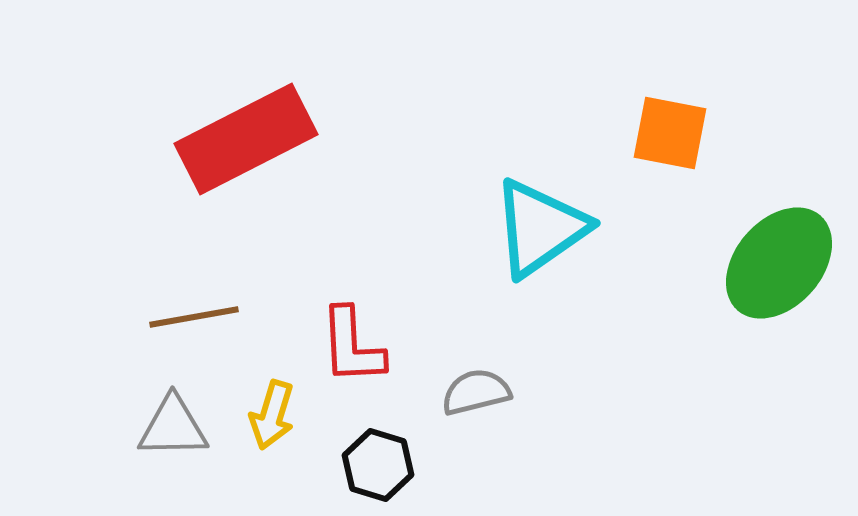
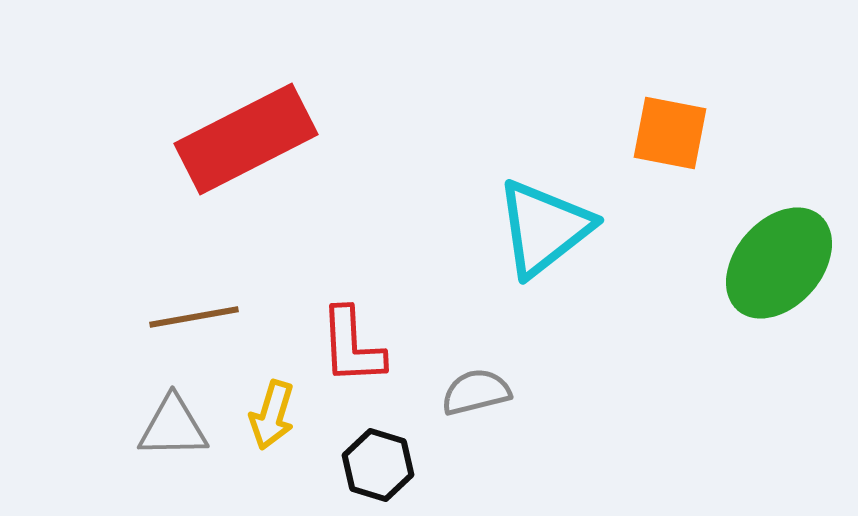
cyan triangle: moved 4 px right; rotated 3 degrees counterclockwise
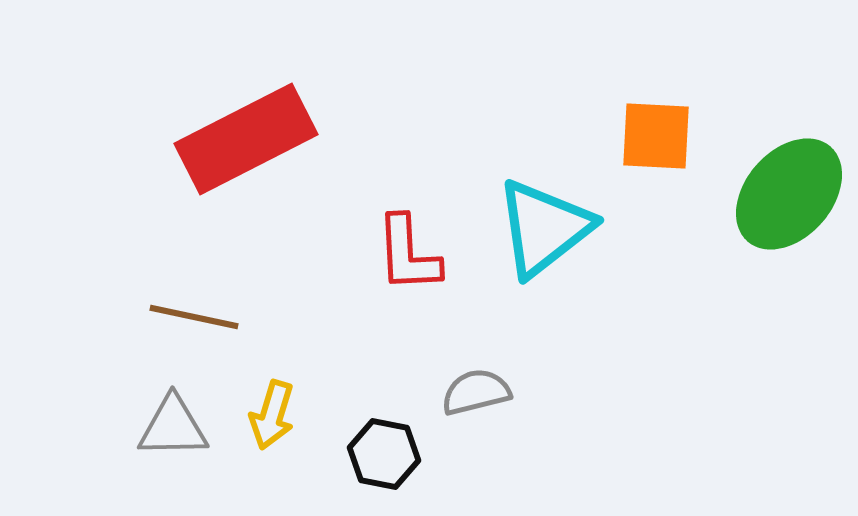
orange square: moved 14 px left, 3 px down; rotated 8 degrees counterclockwise
green ellipse: moved 10 px right, 69 px up
brown line: rotated 22 degrees clockwise
red L-shape: moved 56 px right, 92 px up
black hexagon: moved 6 px right, 11 px up; rotated 6 degrees counterclockwise
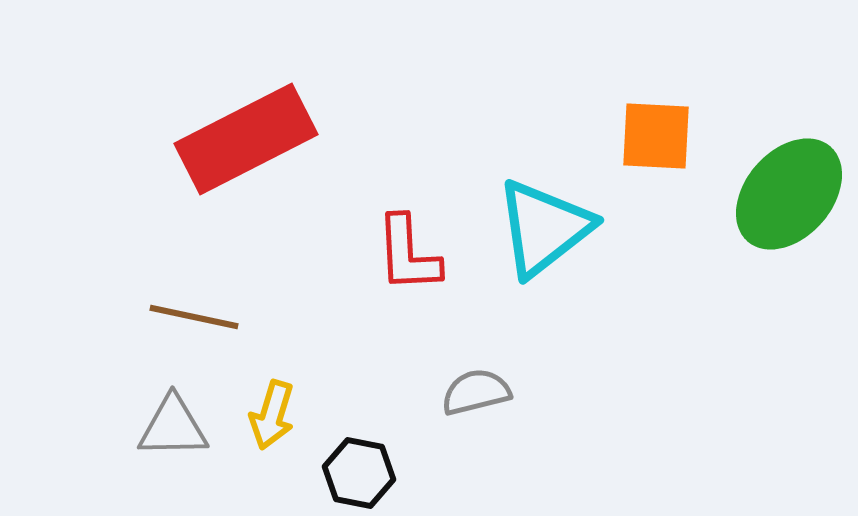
black hexagon: moved 25 px left, 19 px down
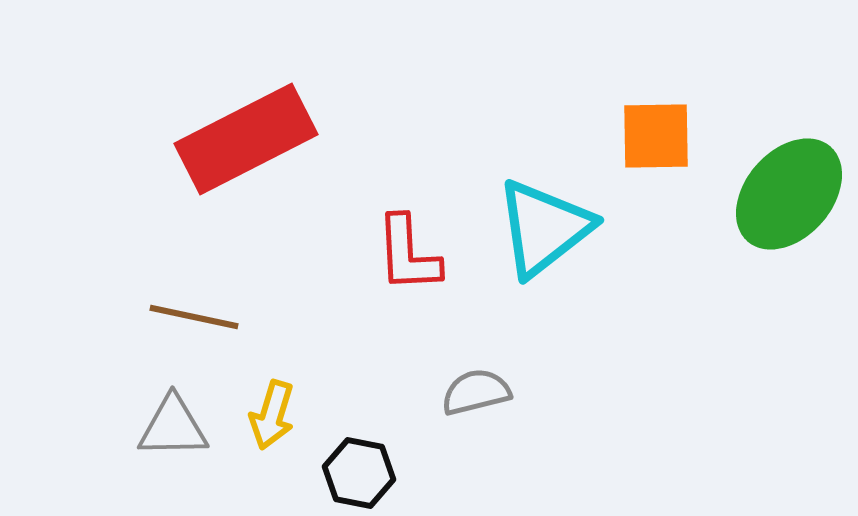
orange square: rotated 4 degrees counterclockwise
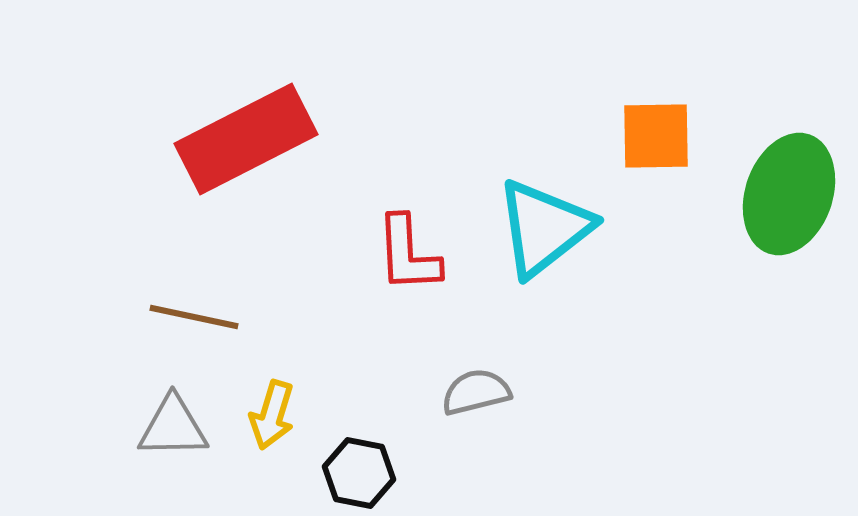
green ellipse: rotated 22 degrees counterclockwise
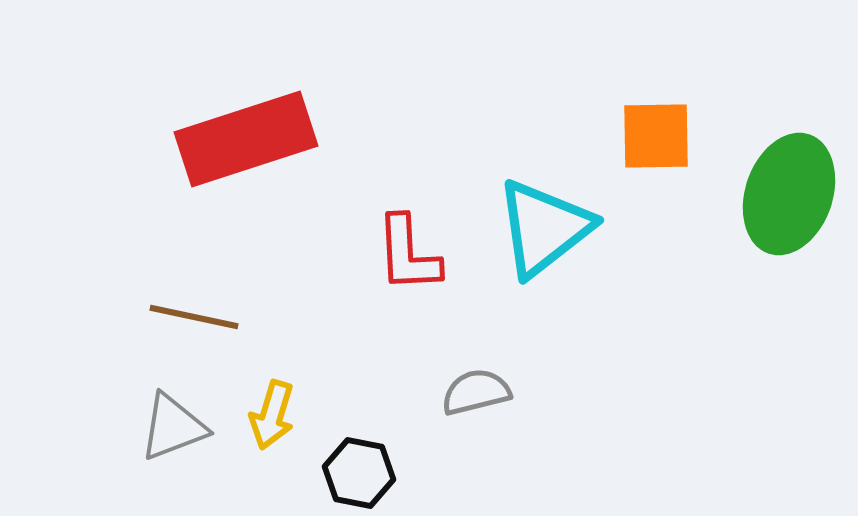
red rectangle: rotated 9 degrees clockwise
gray triangle: rotated 20 degrees counterclockwise
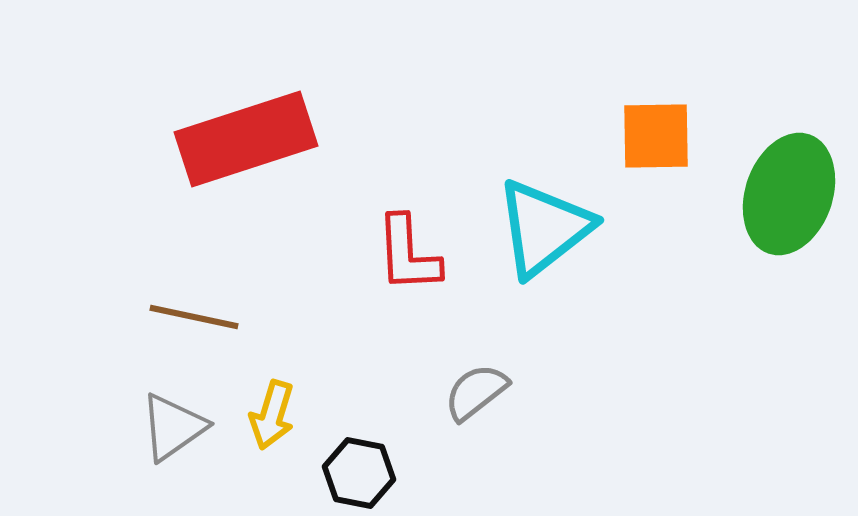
gray semicircle: rotated 24 degrees counterclockwise
gray triangle: rotated 14 degrees counterclockwise
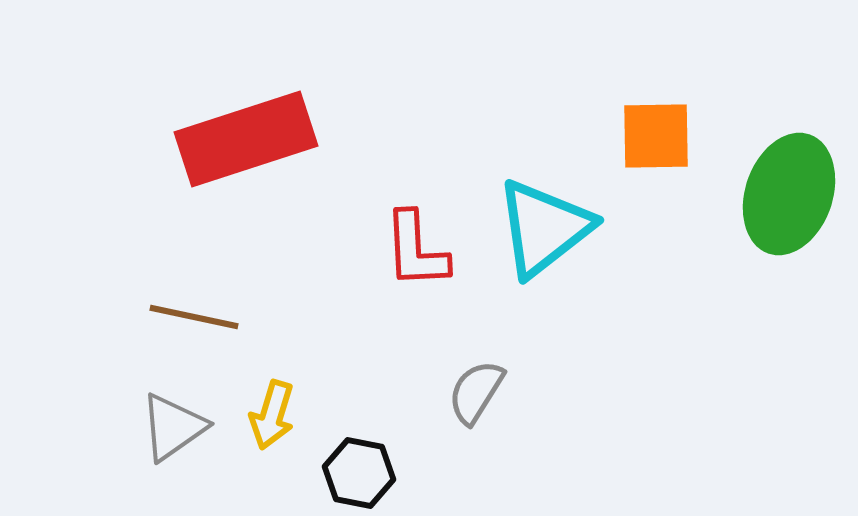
red L-shape: moved 8 px right, 4 px up
gray semicircle: rotated 20 degrees counterclockwise
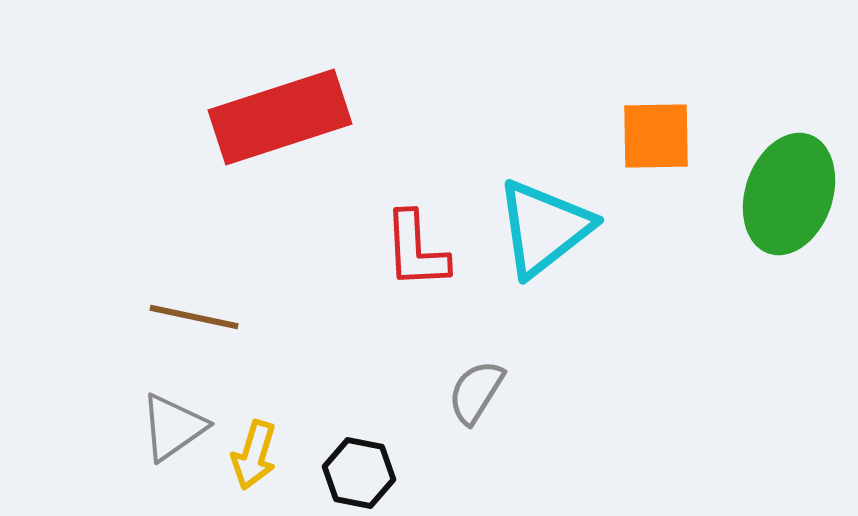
red rectangle: moved 34 px right, 22 px up
yellow arrow: moved 18 px left, 40 px down
